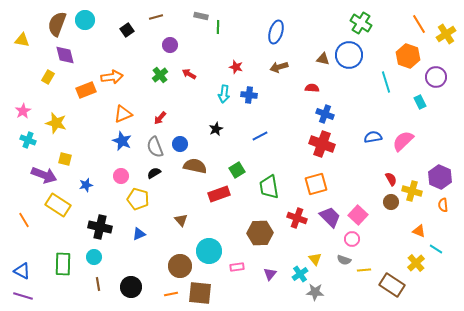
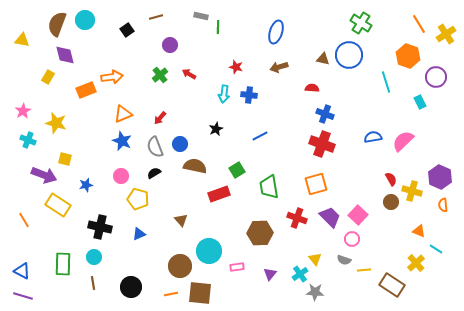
brown line at (98, 284): moved 5 px left, 1 px up
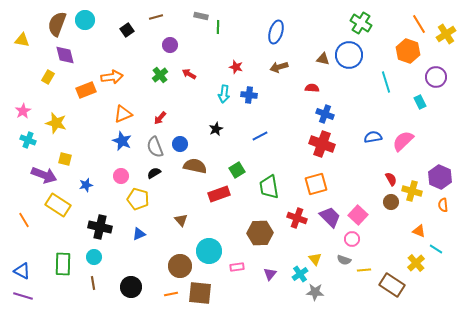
orange hexagon at (408, 56): moved 5 px up
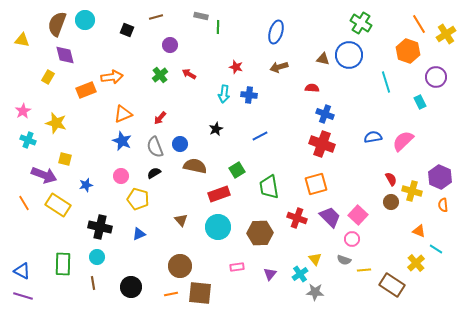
black square at (127, 30): rotated 32 degrees counterclockwise
orange line at (24, 220): moved 17 px up
cyan circle at (209, 251): moved 9 px right, 24 px up
cyan circle at (94, 257): moved 3 px right
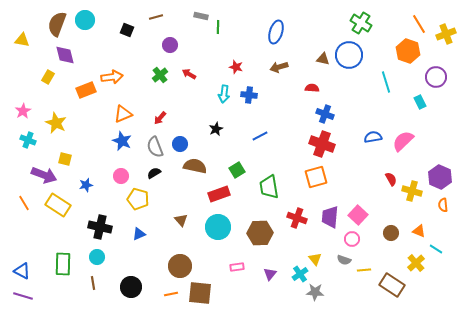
yellow cross at (446, 34): rotated 12 degrees clockwise
yellow star at (56, 123): rotated 10 degrees clockwise
orange square at (316, 184): moved 7 px up
brown circle at (391, 202): moved 31 px down
purple trapezoid at (330, 217): rotated 130 degrees counterclockwise
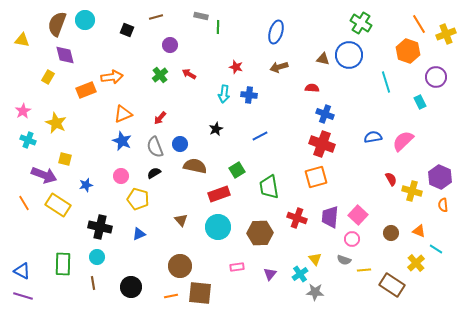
orange line at (171, 294): moved 2 px down
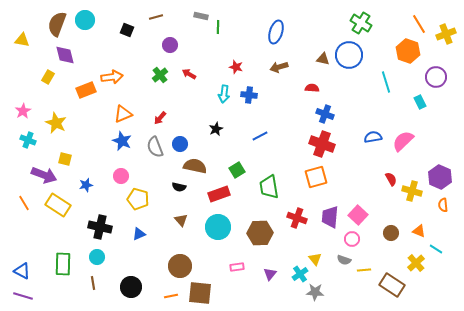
black semicircle at (154, 173): moved 25 px right, 14 px down; rotated 136 degrees counterclockwise
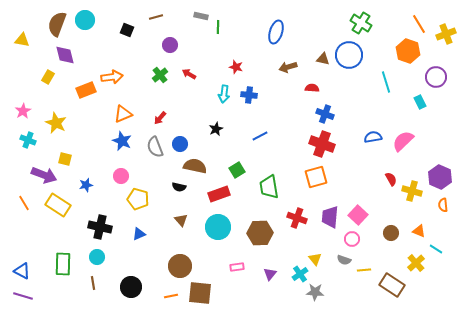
brown arrow at (279, 67): moved 9 px right
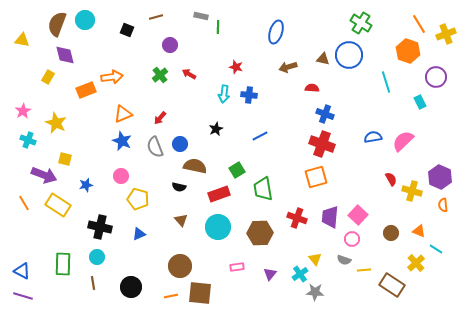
green trapezoid at (269, 187): moved 6 px left, 2 px down
